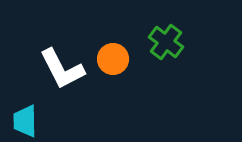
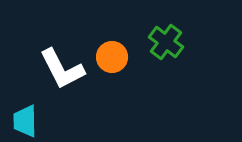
orange circle: moved 1 px left, 2 px up
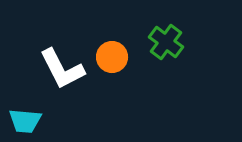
cyan trapezoid: rotated 84 degrees counterclockwise
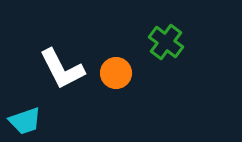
orange circle: moved 4 px right, 16 px down
cyan trapezoid: rotated 24 degrees counterclockwise
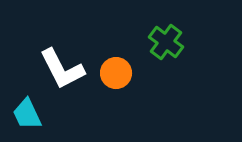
cyan trapezoid: moved 2 px right, 7 px up; rotated 84 degrees clockwise
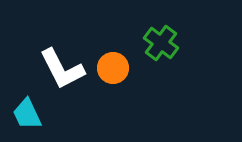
green cross: moved 5 px left, 1 px down
orange circle: moved 3 px left, 5 px up
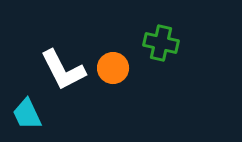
green cross: rotated 24 degrees counterclockwise
white L-shape: moved 1 px right, 1 px down
